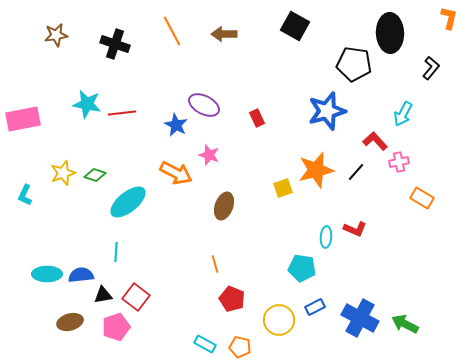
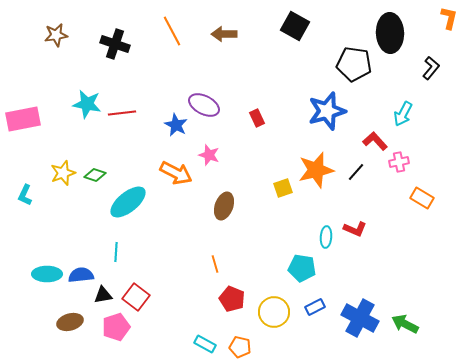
yellow circle at (279, 320): moved 5 px left, 8 px up
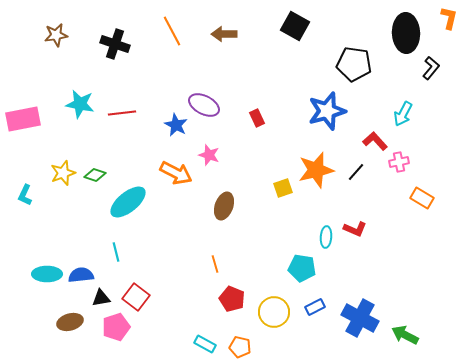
black ellipse at (390, 33): moved 16 px right
cyan star at (87, 104): moved 7 px left
cyan line at (116, 252): rotated 18 degrees counterclockwise
black triangle at (103, 295): moved 2 px left, 3 px down
green arrow at (405, 324): moved 11 px down
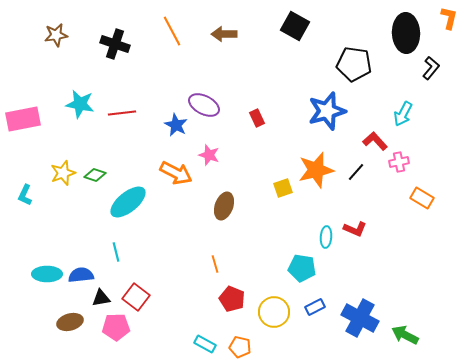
pink pentagon at (116, 327): rotated 16 degrees clockwise
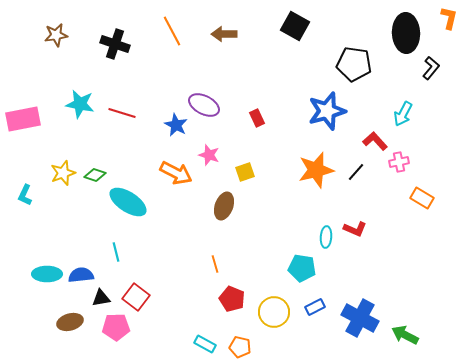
red line at (122, 113): rotated 24 degrees clockwise
yellow square at (283, 188): moved 38 px left, 16 px up
cyan ellipse at (128, 202): rotated 72 degrees clockwise
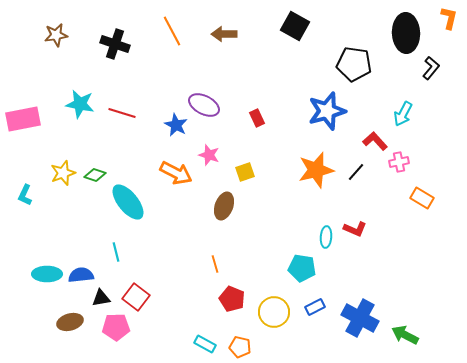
cyan ellipse at (128, 202): rotated 18 degrees clockwise
